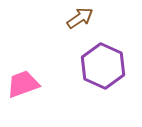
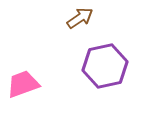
purple hexagon: moved 2 px right; rotated 24 degrees clockwise
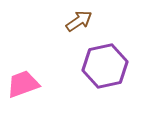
brown arrow: moved 1 px left, 3 px down
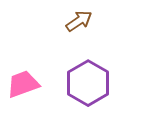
purple hexagon: moved 17 px left, 17 px down; rotated 18 degrees counterclockwise
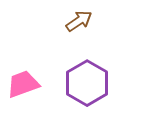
purple hexagon: moved 1 px left
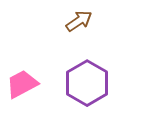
pink trapezoid: moved 1 px left; rotated 8 degrees counterclockwise
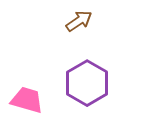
pink trapezoid: moved 5 px right, 16 px down; rotated 44 degrees clockwise
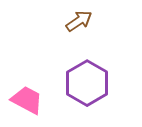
pink trapezoid: rotated 12 degrees clockwise
